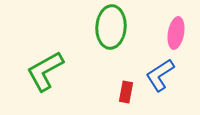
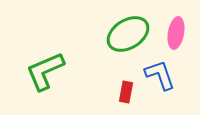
green ellipse: moved 17 px right, 7 px down; rotated 54 degrees clockwise
green L-shape: rotated 6 degrees clockwise
blue L-shape: rotated 104 degrees clockwise
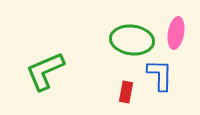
green ellipse: moved 4 px right, 6 px down; rotated 39 degrees clockwise
blue L-shape: rotated 20 degrees clockwise
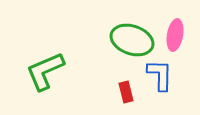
pink ellipse: moved 1 px left, 2 px down
green ellipse: rotated 12 degrees clockwise
red rectangle: rotated 25 degrees counterclockwise
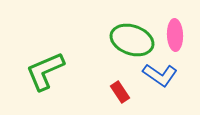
pink ellipse: rotated 12 degrees counterclockwise
blue L-shape: rotated 124 degrees clockwise
red rectangle: moved 6 px left; rotated 20 degrees counterclockwise
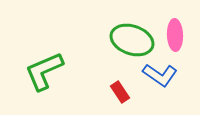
green L-shape: moved 1 px left
